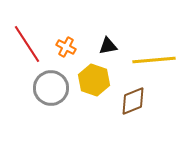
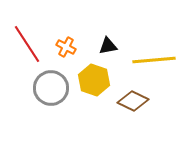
brown diamond: rotated 48 degrees clockwise
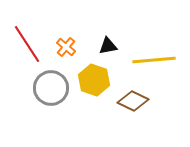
orange cross: rotated 12 degrees clockwise
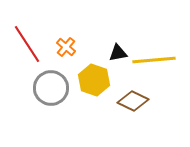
black triangle: moved 10 px right, 7 px down
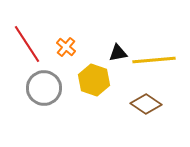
gray circle: moved 7 px left
brown diamond: moved 13 px right, 3 px down; rotated 8 degrees clockwise
